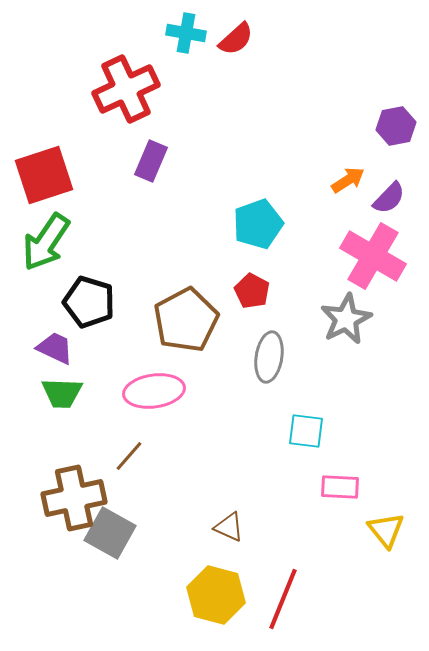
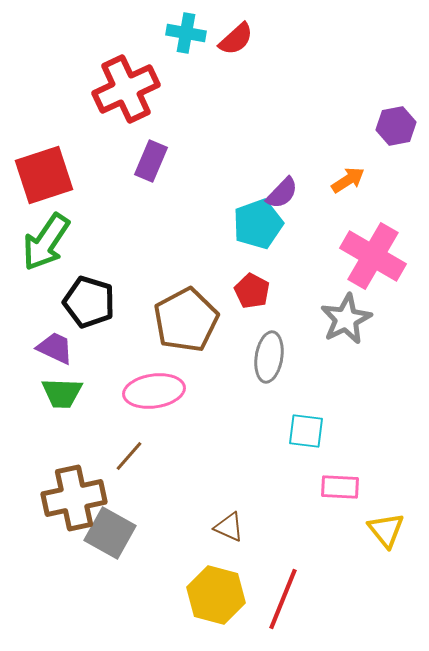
purple semicircle: moved 107 px left, 5 px up
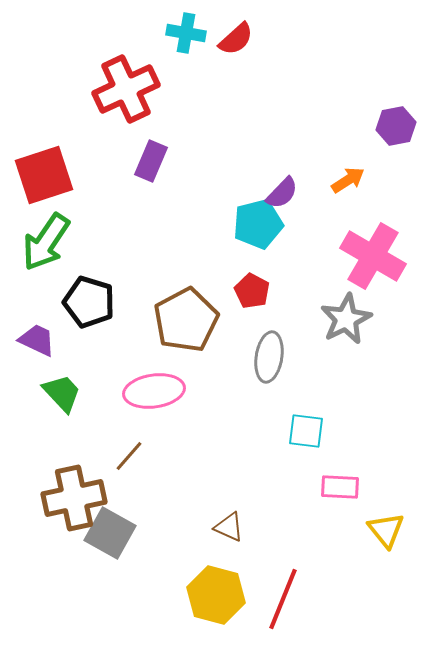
cyan pentagon: rotated 6 degrees clockwise
purple trapezoid: moved 18 px left, 8 px up
green trapezoid: rotated 135 degrees counterclockwise
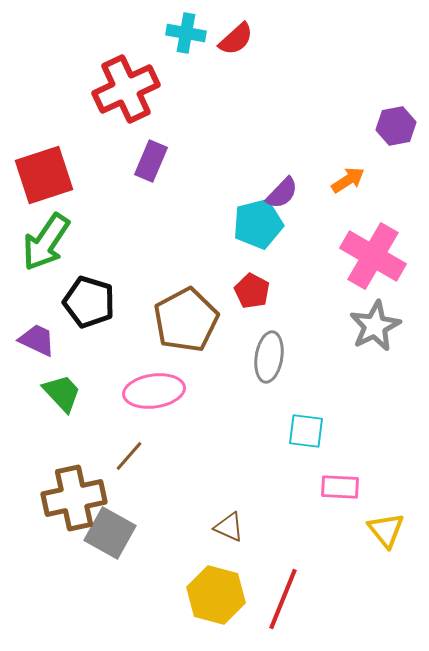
gray star: moved 29 px right, 7 px down
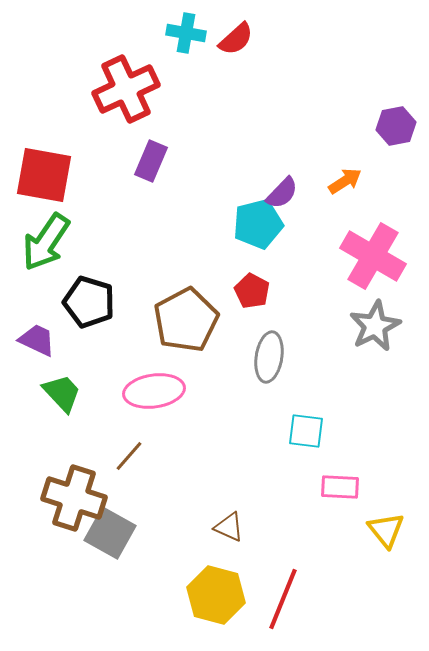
red square: rotated 28 degrees clockwise
orange arrow: moved 3 px left, 1 px down
brown cross: rotated 30 degrees clockwise
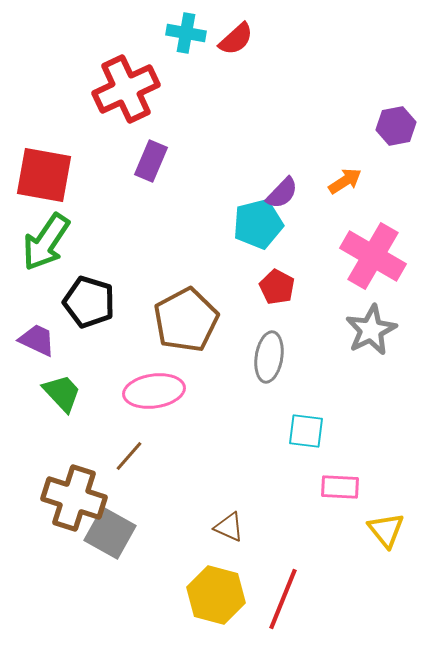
red pentagon: moved 25 px right, 4 px up
gray star: moved 4 px left, 4 px down
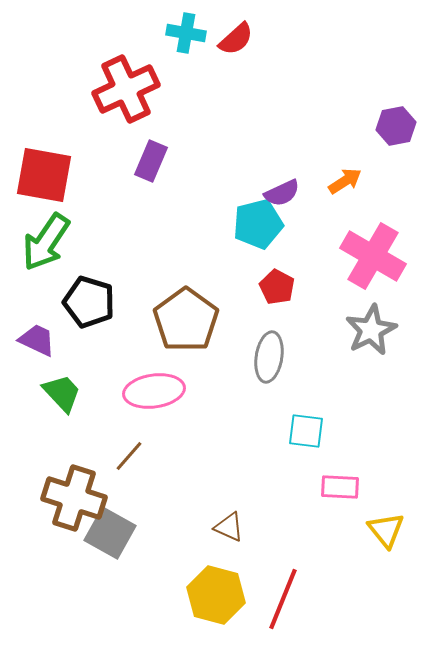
purple semicircle: rotated 21 degrees clockwise
brown pentagon: rotated 8 degrees counterclockwise
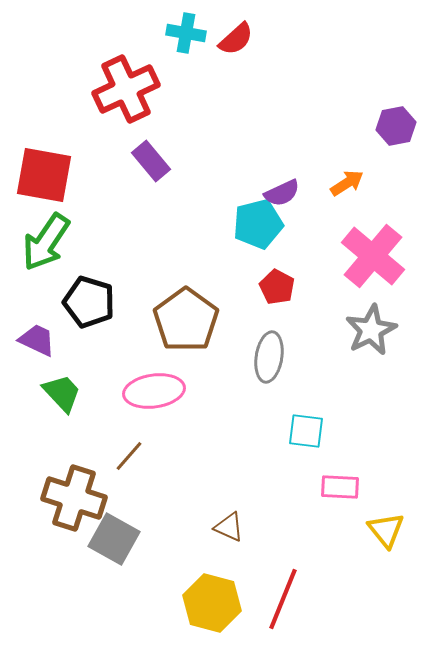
purple rectangle: rotated 63 degrees counterclockwise
orange arrow: moved 2 px right, 2 px down
pink cross: rotated 10 degrees clockwise
gray square: moved 4 px right, 6 px down
yellow hexagon: moved 4 px left, 8 px down
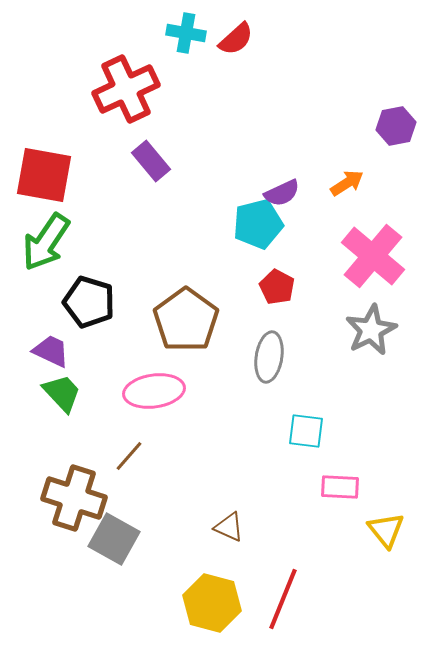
purple trapezoid: moved 14 px right, 11 px down
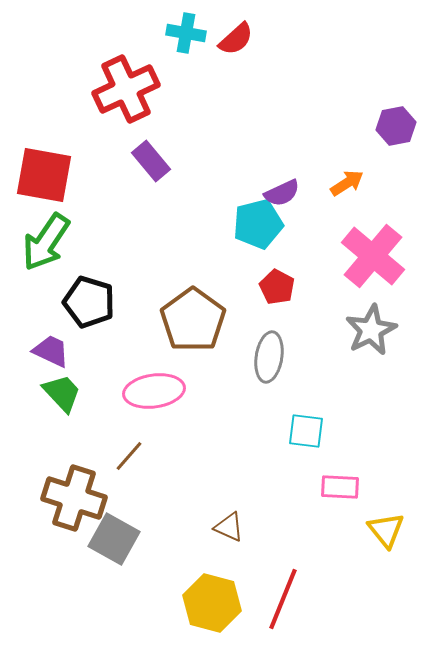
brown pentagon: moved 7 px right
